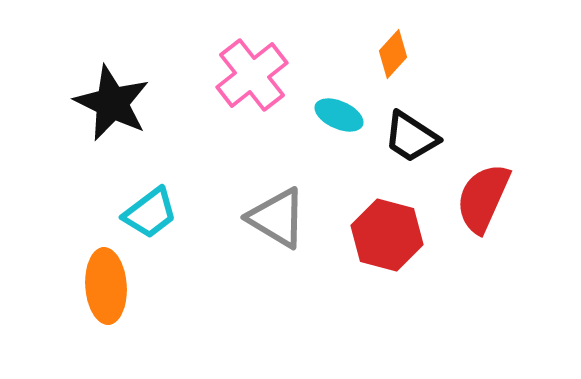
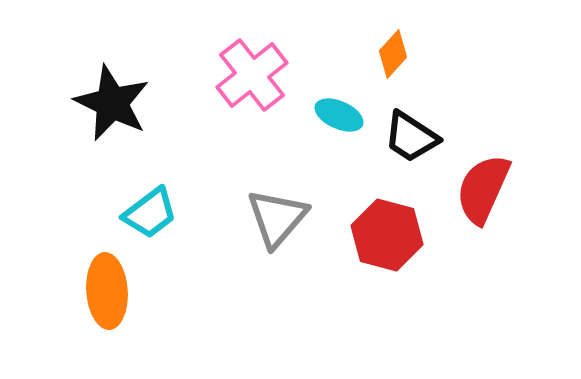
red semicircle: moved 9 px up
gray triangle: rotated 40 degrees clockwise
orange ellipse: moved 1 px right, 5 px down
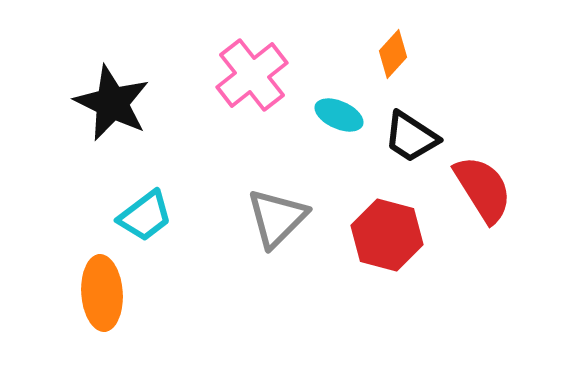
red semicircle: rotated 124 degrees clockwise
cyan trapezoid: moved 5 px left, 3 px down
gray triangle: rotated 4 degrees clockwise
orange ellipse: moved 5 px left, 2 px down
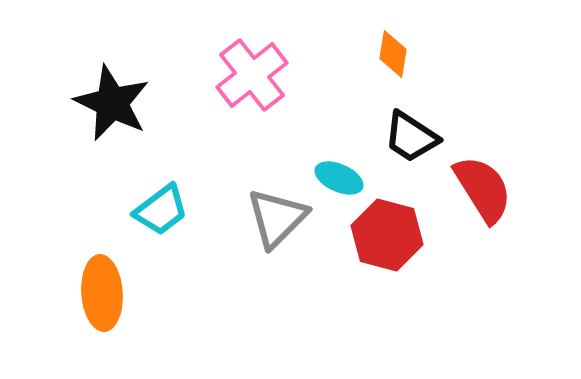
orange diamond: rotated 33 degrees counterclockwise
cyan ellipse: moved 63 px down
cyan trapezoid: moved 16 px right, 6 px up
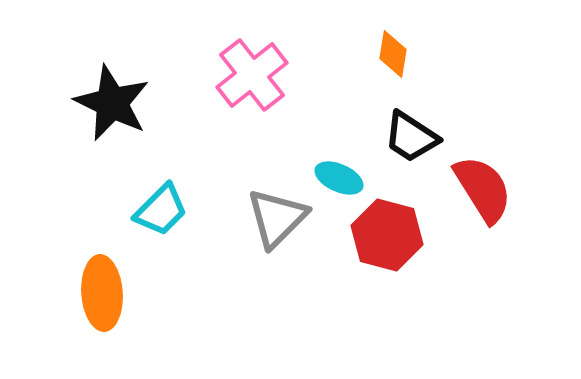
cyan trapezoid: rotated 8 degrees counterclockwise
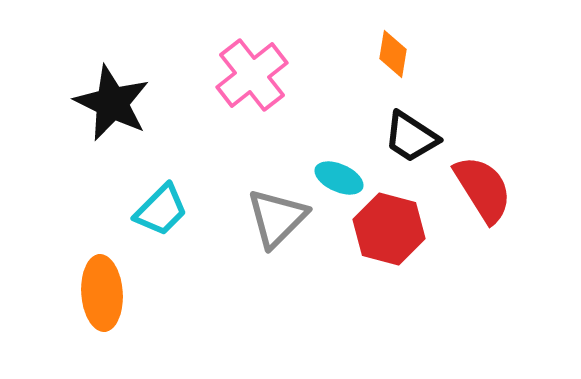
red hexagon: moved 2 px right, 6 px up
